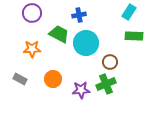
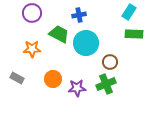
green rectangle: moved 2 px up
gray rectangle: moved 3 px left, 1 px up
purple star: moved 4 px left, 2 px up
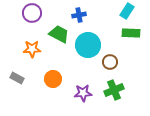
cyan rectangle: moved 2 px left, 1 px up
green rectangle: moved 3 px left, 1 px up
cyan circle: moved 2 px right, 2 px down
green cross: moved 8 px right, 6 px down
purple star: moved 6 px right, 5 px down
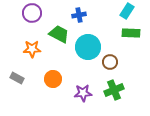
cyan circle: moved 2 px down
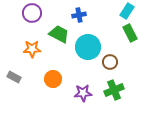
green rectangle: moved 1 px left; rotated 60 degrees clockwise
gray rectangle: moved 3 px left, 1 px up
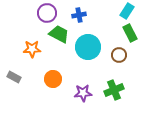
purple circle: moved 15 px right
brown circle: moved 9 px right, 7 px up
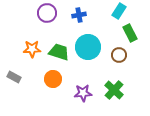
cyan rectangle: moved 8 px left
green trapezoid: moved 18 px down; rotated 10 degrees counterclockwise
green cross: rotated 24 degrees counterclockwise
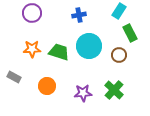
purple circle: moved 15 px left
cyan circle: moved 1 px right, 1 px up
orange circle: moved 6 px left, 7 px down
